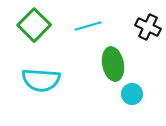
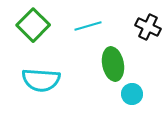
green square: moved 1 px left
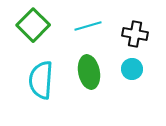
black cross: moved 13 px left, 7 px down; rotated 15 degrees counterclockwise
green ellipse: moved 24 px left, 8 px down
cyan semicircle: rotated 90 degrees clockwise
cyan circle: moved 25 px up
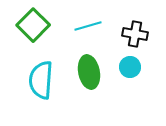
cyan circle: moved 2 px left, 2 px up
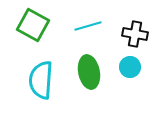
green square: rotated 16 degrees counterclockwise
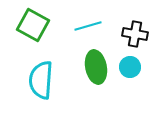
green ellipse: moved 7 px right, 5 px up
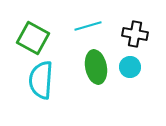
green square: moved 13 px down
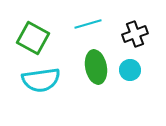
cyan line: moved 2 px up
black cross: rotated 30 degrees counterclockwise
cyan circle: moved 3 px down
cyan semicircle: rotated 102 degrees counterclockwise
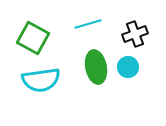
cyan circle: moved 2 px left, 3 px up
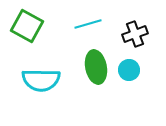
green square: moved 6 px left, 12 px up
cyan circle: moved 1 px right, 3 px down
cyan semicircle: rotated 9 degrees clockwise
